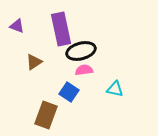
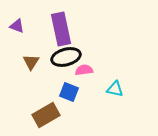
black ellipse: moved 15 px left, 6 px down
brown triangle: moved 3 px left; rotated 24 degrees counterclockwise
blue square: rotated 12 degrees counterclockwise
brown rectangle: rotated 40 degrees clockwise
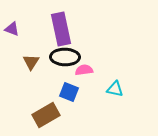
purple triangle: moved 5 px left, 3 px down
black ellipse: moved 1 px left; rotated 16 degrees clockwise
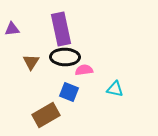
purple triangle: rotated 28 degrees counterclockwise
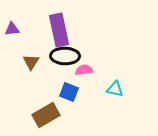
purple rectangle: moved 2 px left, 1 px down
black ellipse: moved 1 px up
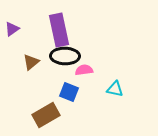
purple triangle: rotated 28 degrees counterclockwise
brown triangle: rotated 18 degrees clockwise
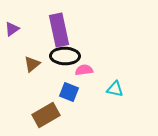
brown triangle: moved 1 px right, 2 px down
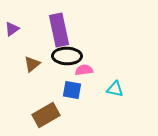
black ellipse: moved 2 px right
blue square: moved 3 px right, 2 px up; rotated 12 degrees counterclockwise
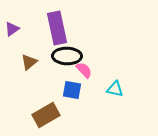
purple rectangle: moved 2 px left, 2 px up
brown triangle: moved 3 px left, 2 px up
pink semicircle: rotated 54 degrees clockwise
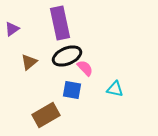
purple rectangle: moved 3 px right, 5 px up
black ellipse: rotated 24 degrees counterclockwise
pink semicircle: moved 1 px right, 2 px up
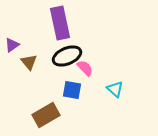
purple triangle: moved 16 px down
brown triangle: rotated 30 degrees counterclockwise
cyan triangle: rotated 30 degrees clockwise
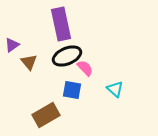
purple rectangle: moved 1 px right, 1 px down
